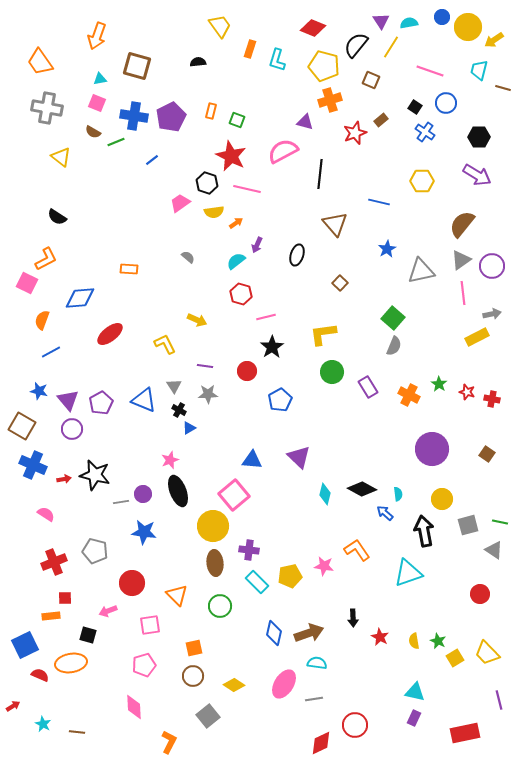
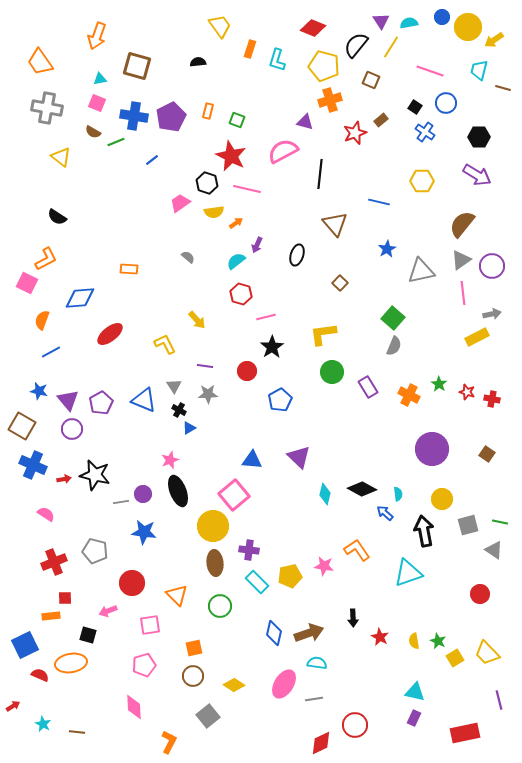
orange rectangle at (211, 111): moved 3 px left
yellow arrow at (197, 320): rotated 24 degrees clockwise
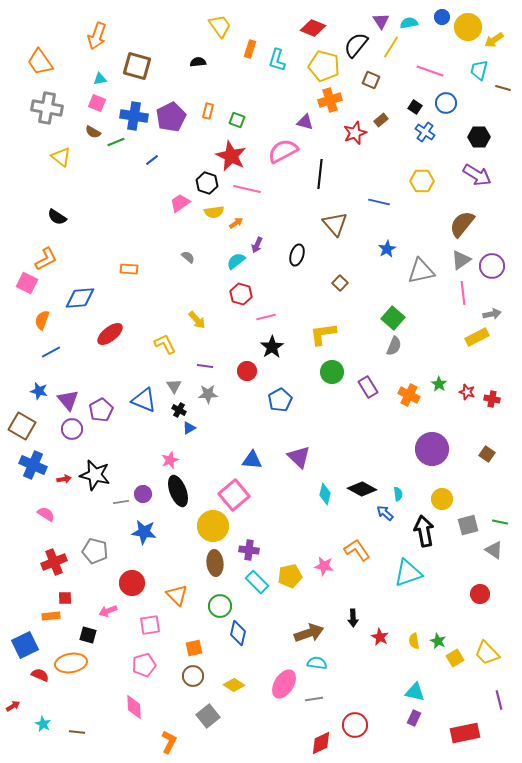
purple pentagon at (101, 403): moved 7 px down
blue diamond at (274, 633): moved 36 px left
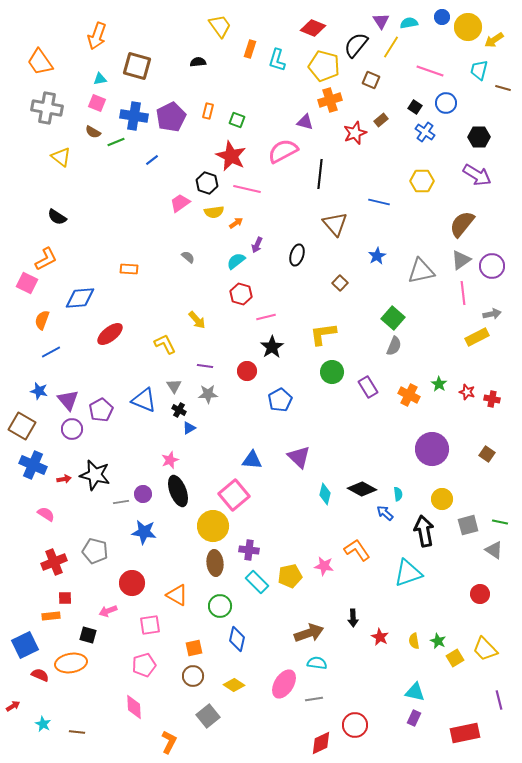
blue star at (387, 249): moved 10 px left, 7 px down
orange triangle at (177, 595): rotated 15 degrees counterclockwise
blue diamond at (238, 633): moved 1 px left, 6 px down
yellow trapezoid at (487, 653): moved 2 px left, 4 px up
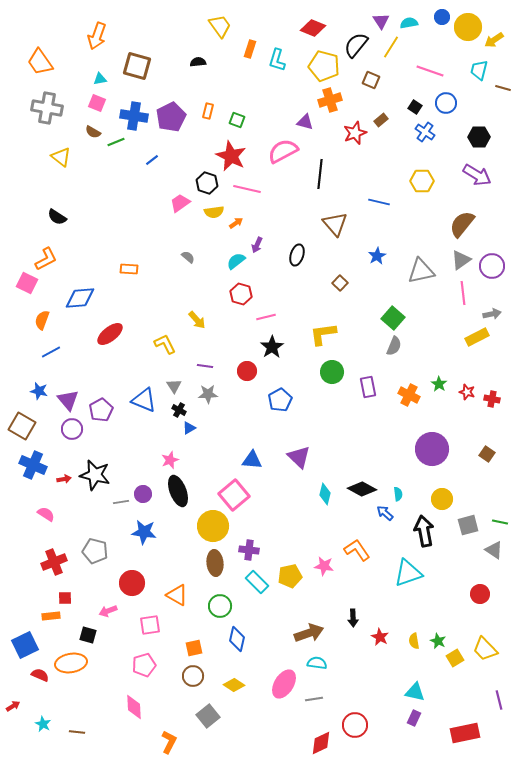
purple rectangle at (368, 387): rotated 20 degrees clockwise
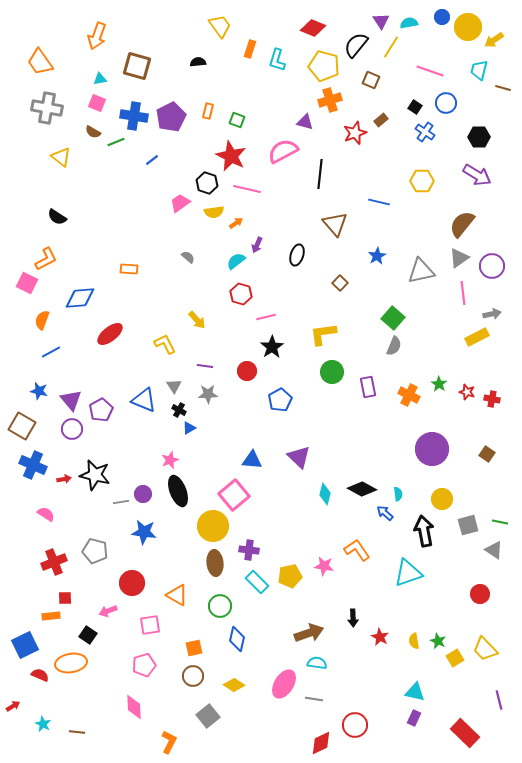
gray triangle at (461, 260): moved 2 px left, 2 px up
purple triangle at (68, 400): moved 3 px right
black square at (88, 635): rotated 18 degrees clockwise
gray line at (314, 699): rotated 18 degrees clockwise
red rectangle at (465, 733): rotated 56 degrees clockwise
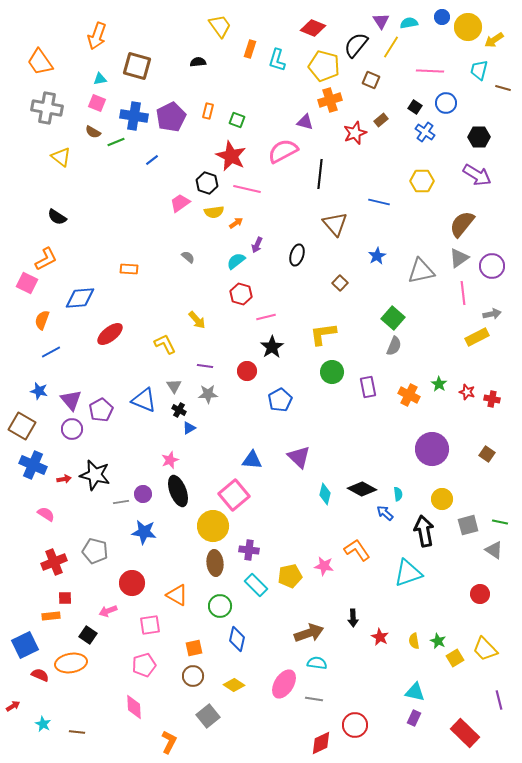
pink line at (430, 71): rotated 16 degrees counterclockwise
cyan rectangle at (257, 582): moved 1 px left, 3 px down
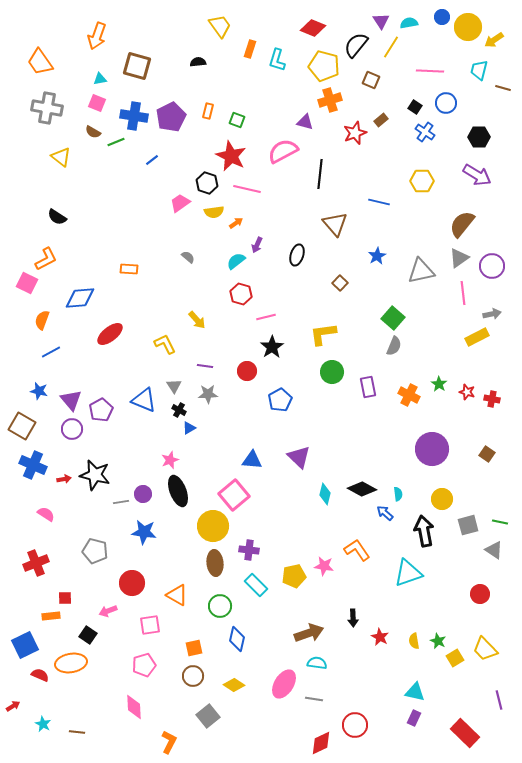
red cross at (54, 562): moved 18 px left, 1 px down
yellow pentagon at (290, 576): moved 4 px right
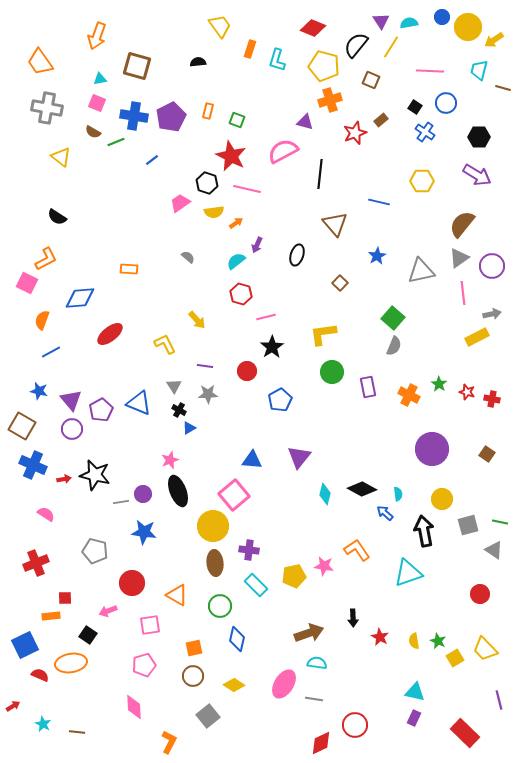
blue triangle at (144, 400): moved 5 px left, 3 px down
purple triangle at (299, 457): rotated 25 degrees clockwise
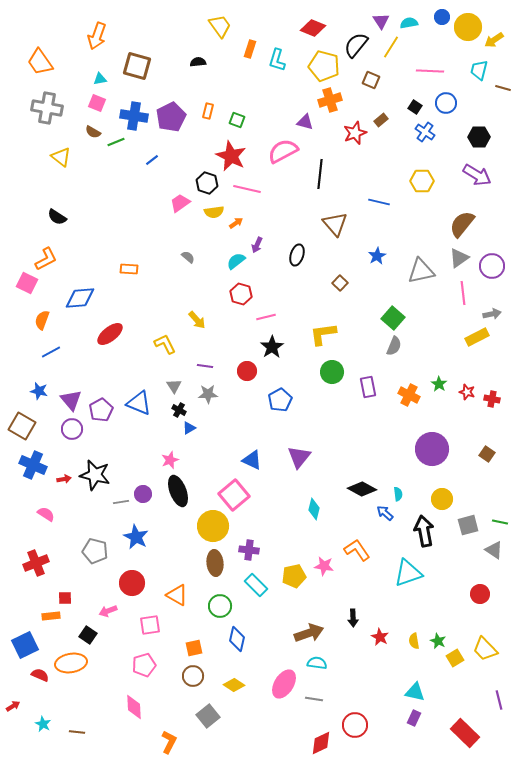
blue triangle at (252, 460): rotated 20 degrees clockwise
cyan diamond at (325, 494): moved 11 px left, 15 px down
blue star at (144, 532): moved 8 px left, 5 px down; rotated 20 degrees clockwise
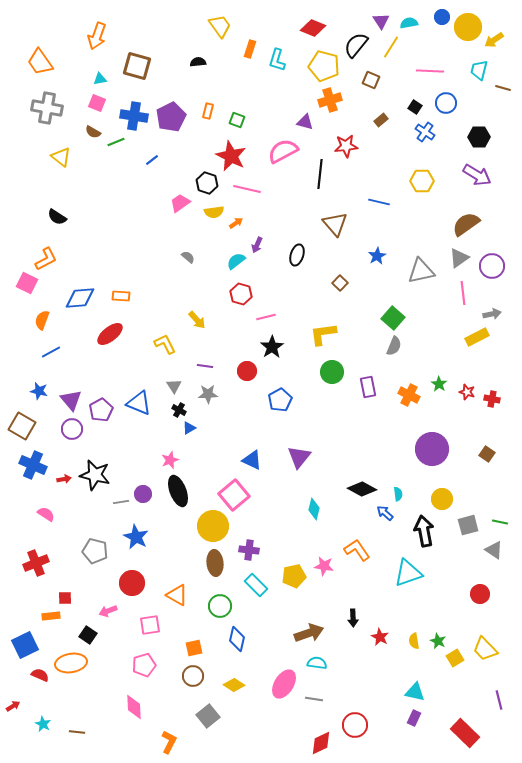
red star at (355, 133): moved 9 px left, 13 px down; rotated 15 degrees clockwise
brown semicircle at (462, 224): moved 4 px right; rotated 16 degrees clockwise
orange rectangle at (129, 269): moved 8 px left, 27 px down
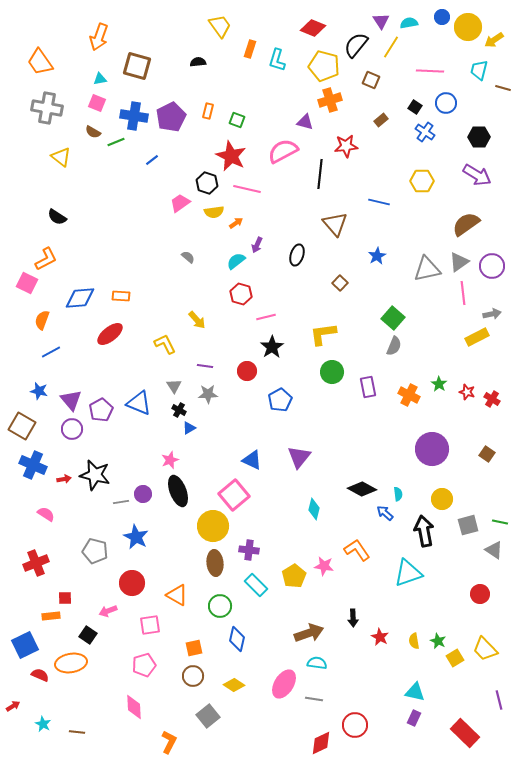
orange arrow at (97, 36): moved 2 px right, 1 px down
gray triangle at (459, 258): moved 4 px down
gray triangle at (421, 271): moved 6 px right, 2 px up
red cross at (492, 399): rotated 21 degrees clockwise
yellow pentagon at (294, 576): rotated 20 degrees counterclockwise
